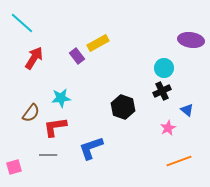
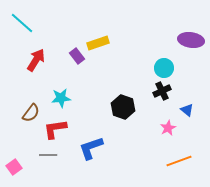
yellow rectangle: rotated 10 degrees clockwise
red arrow: moved 2 px right, 2 px down
red L-shape: moved 2 px down
pink square: rotated 21 degrees counterclockwise
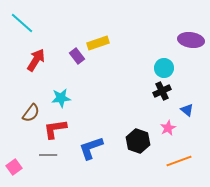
black hexagon: moved 15 px right, 34 px down
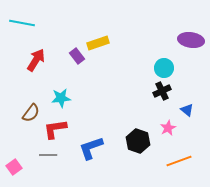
cyan line: rotated 30 degrees counterclockwise
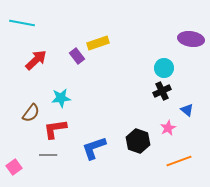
purple ellipse: moved 1 px up
red arrow: rotated 15 degrees clockwise
blue L-shape: moved 3 px right
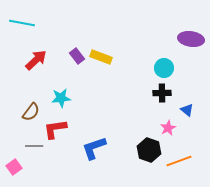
yellow rectangle: moved 3 px right, 14 px down; rotated 40 degrees clockwise
black cross: moved 2 px down; rotated 24 degrees clockwise
brown semicircle: moved 1 px up
black hexagon: moved 11 px right, 9 px down
gray line: moved 14 px left, 9 px up
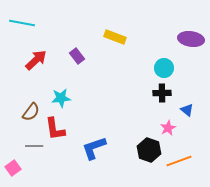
yellow rectangle: moved 14 px right, 20 px up
red L-shape: rotated 90 degrees counterclockwise
pink square: moved 1 px left, 1 px down
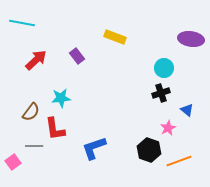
black cross: moved 1 px left; rotated 18 degrees counterclockwise
pink square: moved 6 px up
